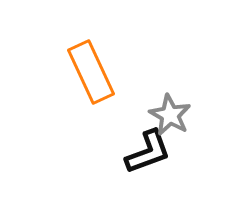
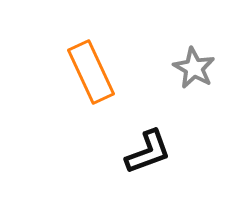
gray star: moved 24 px right, 47 px up
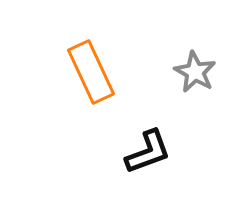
gray star: moved 1 px right, 4 px down
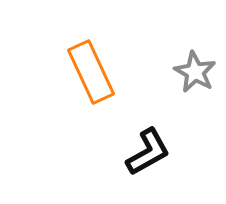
black L-shape: rotated 9 degrees counterclockwise
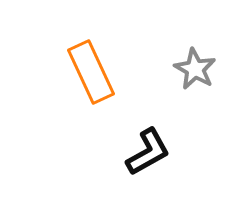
gray star: moved 3 px up
